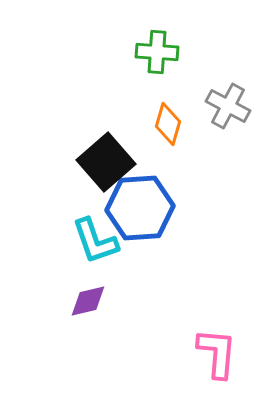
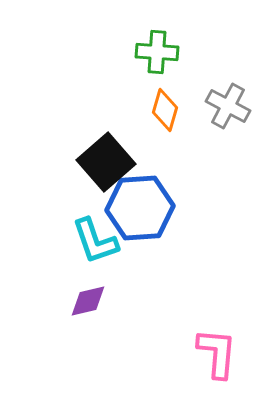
orange diamond: moved 3 px left, 14 px up
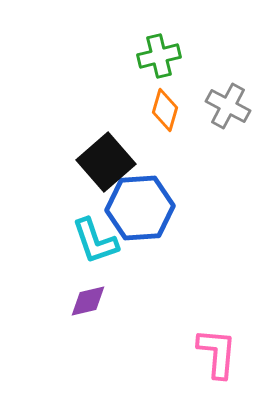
green cross: moved 2 px right, 4 px down; rotated 18 degrees counterclockwise
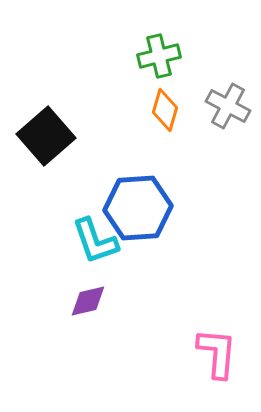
black square: moved 60 px left, 26 px up
blue hexagon: moved 2 px left
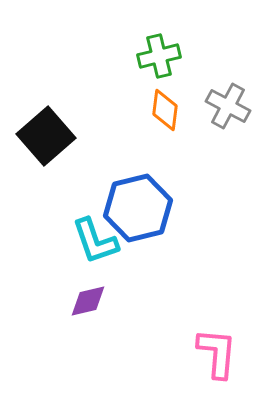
orange diamond: rotated 9 degrees counterclockwise
blue hexagon: rotated 10 degrees counterclockwise
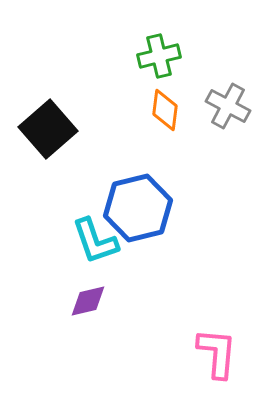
black square: moved 2 px right, 7 px up
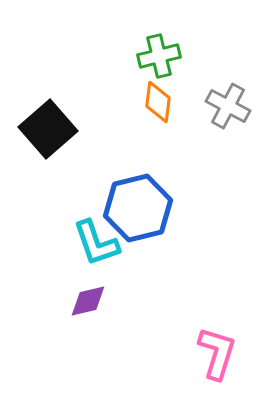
orange diamond: moved 7 px left, 8 px up
cyan L-shape: moved 1 px right, 2 px down
pink L-shape: rotated 12 degrees clockwise
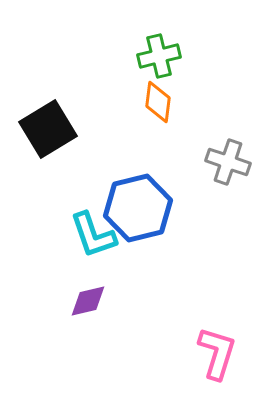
gray cross: moved 56 px down; rotated 9 degrees counterclockwise
black square: rotated 10 degrees clockwise
cyan L-shape: moved 3 px left, 8 px up
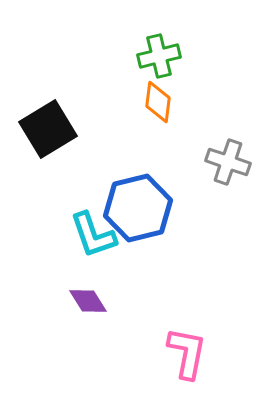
purple diamond: rotated 72 degrees clockwise
pink L-shape: moved 30 px left; rotated 6 degrees counterclockwise
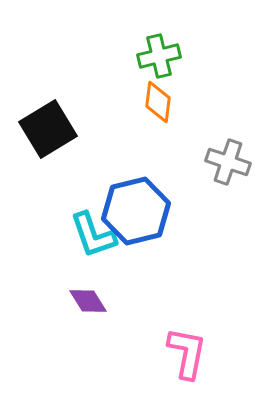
blue hexagon: moved 2 px left, 3 px down
